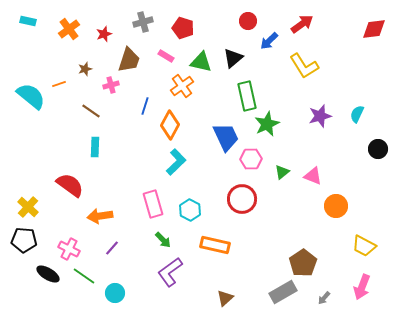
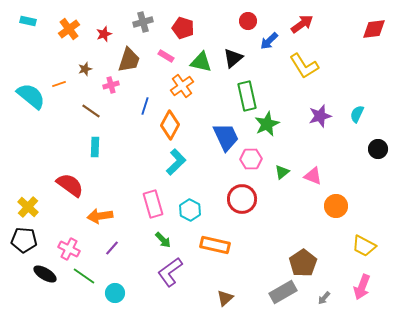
black ellipse at (48, 274): moved 3 px left
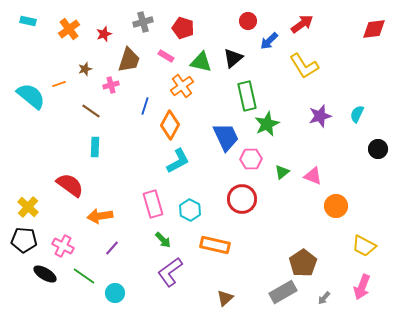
cyan L-shape at (176, 162): moved 2 px right, 1 px up; rotated 16 degrees clockwise
pink cross at (69, 249): moved 6 px left, 3 px up
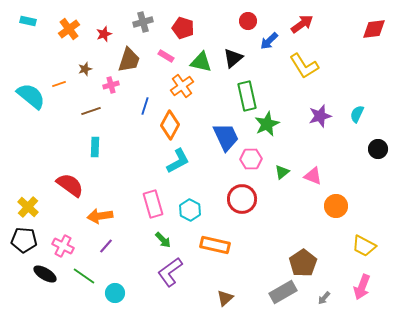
brown line at (91, 111): rotated 54 degrees counterclockwise
purple line at (112, 248): moved 6 px left, 2 px up
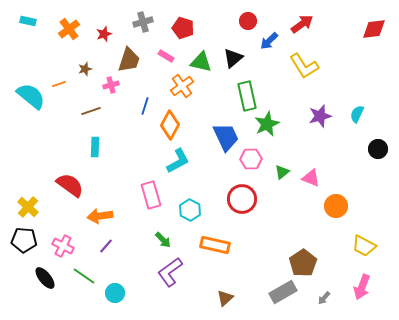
pink triangle at (313, 176): moved 2 px left, 2 px down
pink rectangle at (153, 204): moved 2 px left, 9 px up
black ellipse at (45, 274): moved 4 px down; rotated 20 degrees clockwise
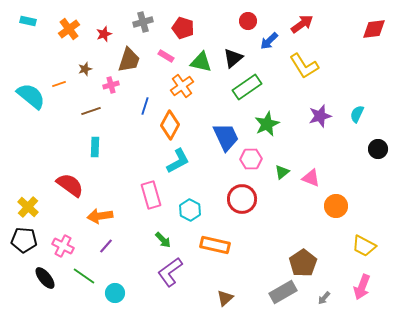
green rectangle at (247, 96): moved 9 px up; rotated 68 degrees clockwise
